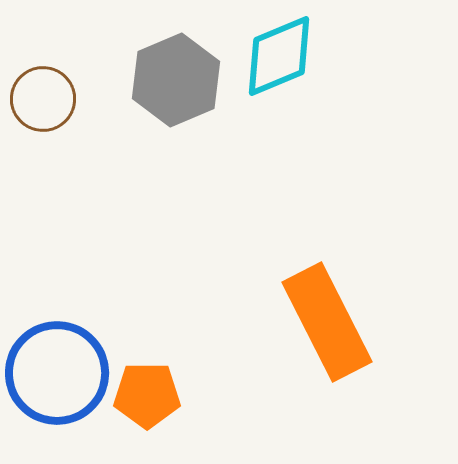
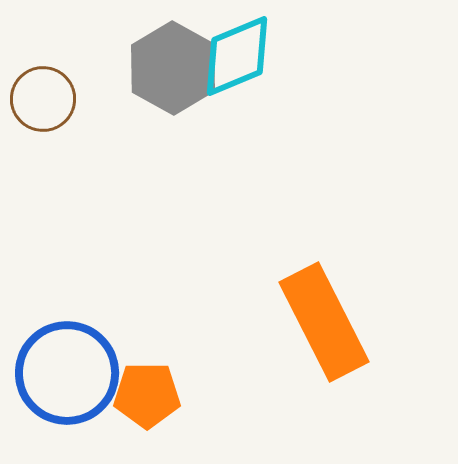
cyan diamond: moved 42 px left
gray hexagon: moved 3 px left, 12 px up; rotated 8 degrees counterclockwise
orange rectangle: moved 3 px left
blue circle: moved 10 px right
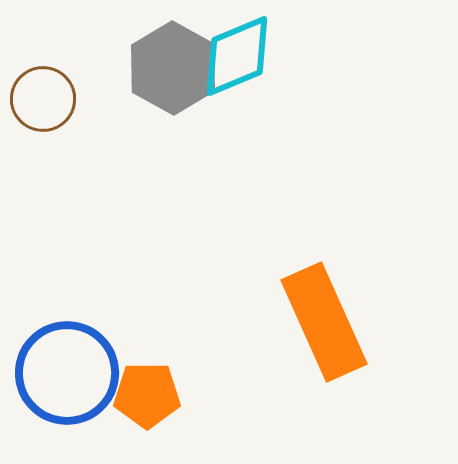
orange rectangle: rotated 3 degrees clockwise
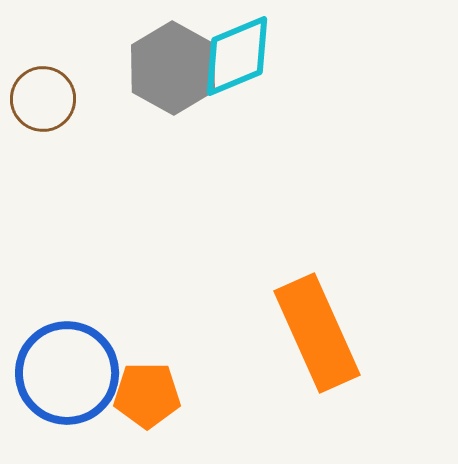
orange rectangle: moved 7 px left, 11 px down
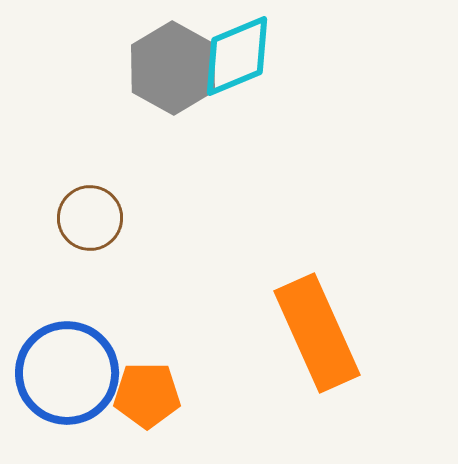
brown circle: moved 47 px right, 119 px down
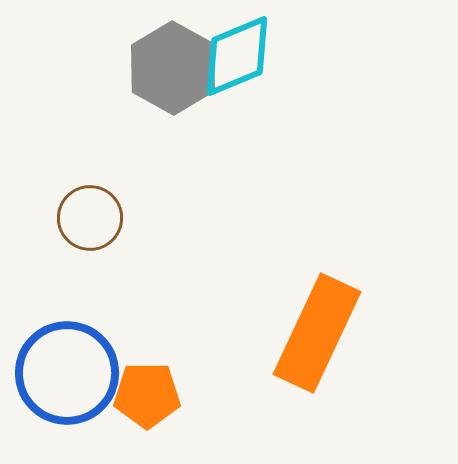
orange rectangle: rotated 49 degrees clockwise
